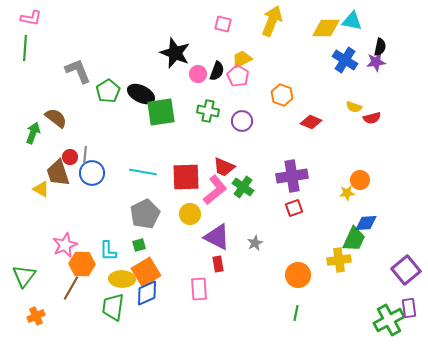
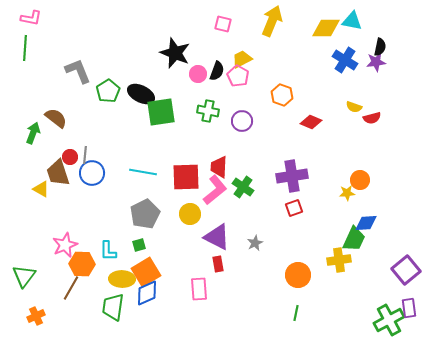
red trapezoid at (224, 167): moved 5 px left; rotated 70 degrees clockwise
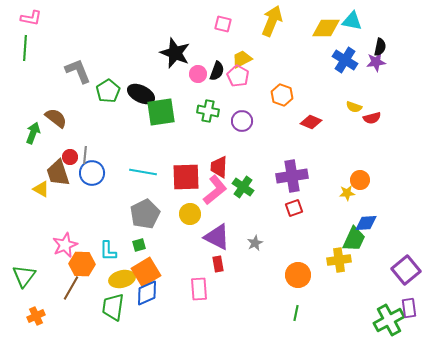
yellow ellipse at (122, 279): rotated 15 degrees counterclockwise
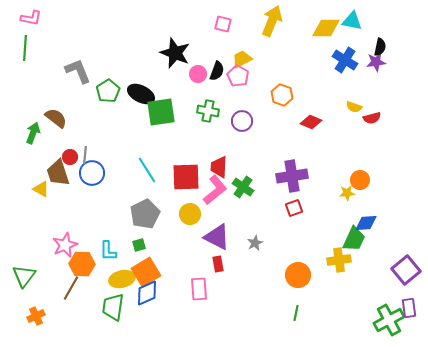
cyan line at (143, 172): moved 4 px right, 2 px up; rotated 48 degrees clockwise
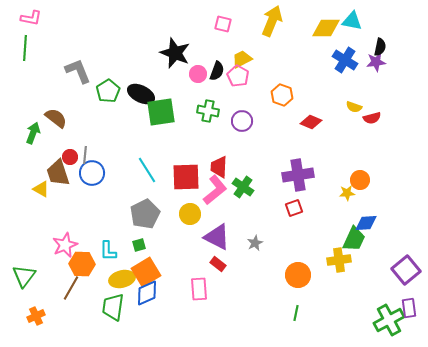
purple cross at (292, 176): moved 6 px right, 1 px up
red rectangle at (218, 264): rotated 42 degrees counterclockwise
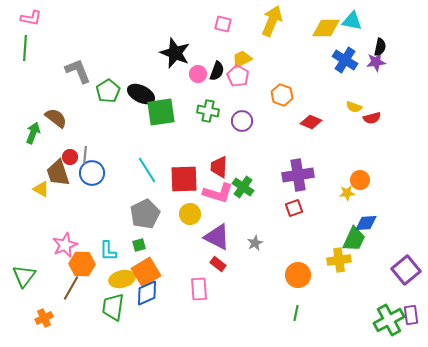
red square at (186, 177): moved 2 px left, 2 px down
pink L-shape at (215, 190): moved 3 px right, 3 px down; rotated 56 degrees clockwise
purple rectangle at (409, 308): moved 2 px right, 7 px down
orange cross at (36, 316): moved 8 px right, 2 px down
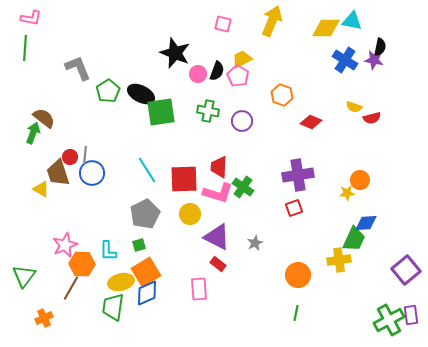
purple star at (376, 62): moved 2 px left, 2 px up; rotated 18 degrees clockwise
gray L-shape at (78, 71): moved 3 px up
brown semicircle at (56, 118): moved 12 px left
yellow ellipse at (122, 279): moved 1 px left, 3 px down
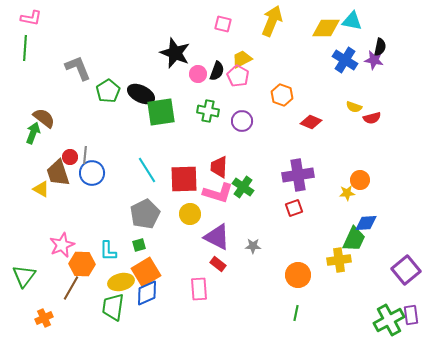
gray star at (255, 243): moved 2 px left, 3 px down; rotated 28 degrees clockwise
pink star at (65, 245): moved 3 px left
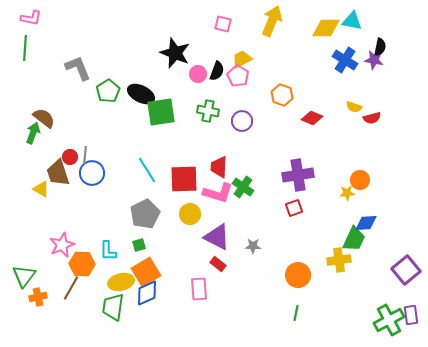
red diamond at (311, 122): moved 1 px right, 4 px up
orange cross at (44, 318): moved 6 px left, 21 px up; rotated 12 degrees clockwise
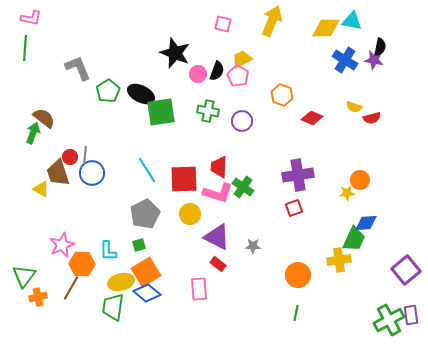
blue diamond at (147, 293): rotated 64 degrees clockwise
